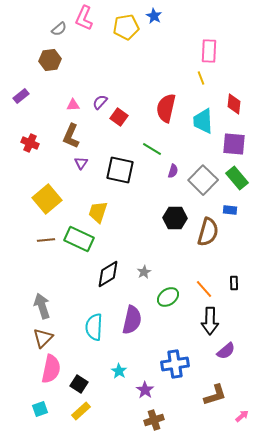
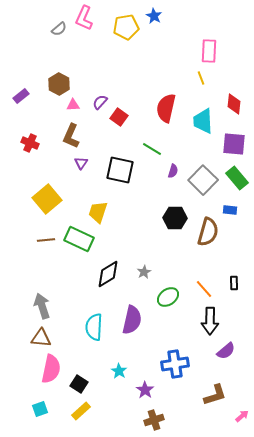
brown hexagon at (50, 60): moved 9 px right, 24 px down; rotated 25 degrees counterclockwise
brown triangle at (43, 338): moved 2 px left; rotated 50 degrees clockwise
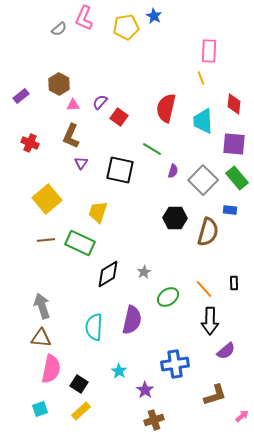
green rectangle at (79, 239): moved 1 px right, 4 px down
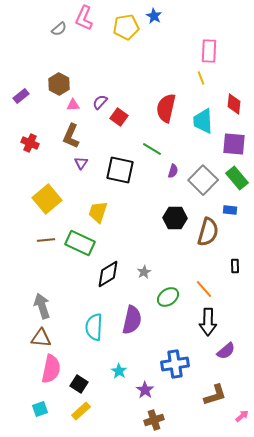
black rectangle at (234, 283): moved 1 px right, 17 px up
black arrow at (210, 321): moved 2 px left, 1 px down
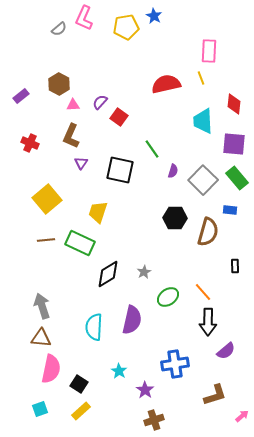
red semicircle at (166, 108): moved 24 px up; rotated 64 degrees clockwise
green line at (152, 149): rotated 24 degrees clockwise
orange line at (204, 289): moved 1 px left, 3 px down
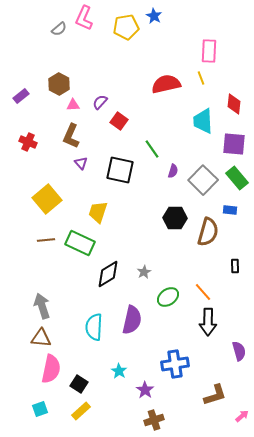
red square at (119, 117): moved 4 px down
red cross at (30, 143): moved 2 px left, 1 px up
purple triangle at (81, 163): rotated 16 degrees counterclockwise
purple semicircle at (226, 351): moved 13 px right; rotated 66 degrees counterclockwise
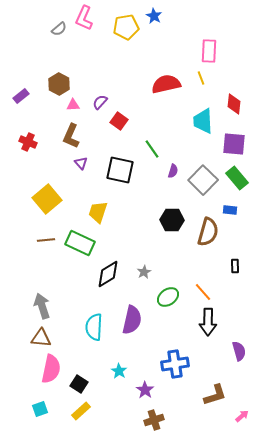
black hexagon at (175, 218): moved 3 px left, 2 px down
